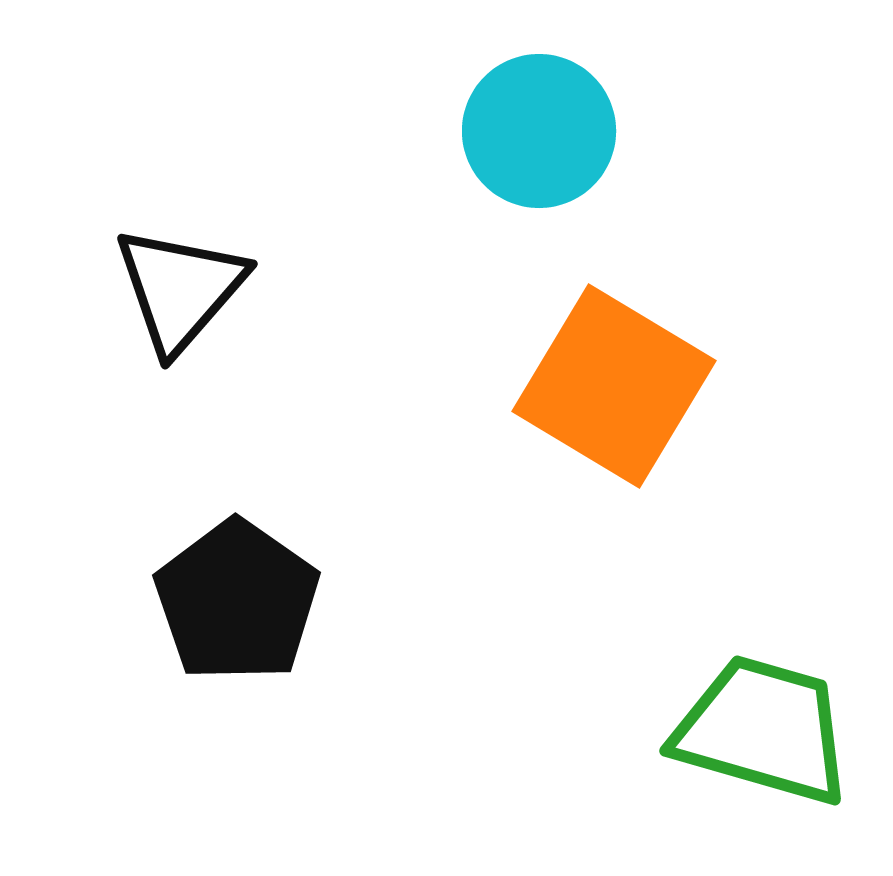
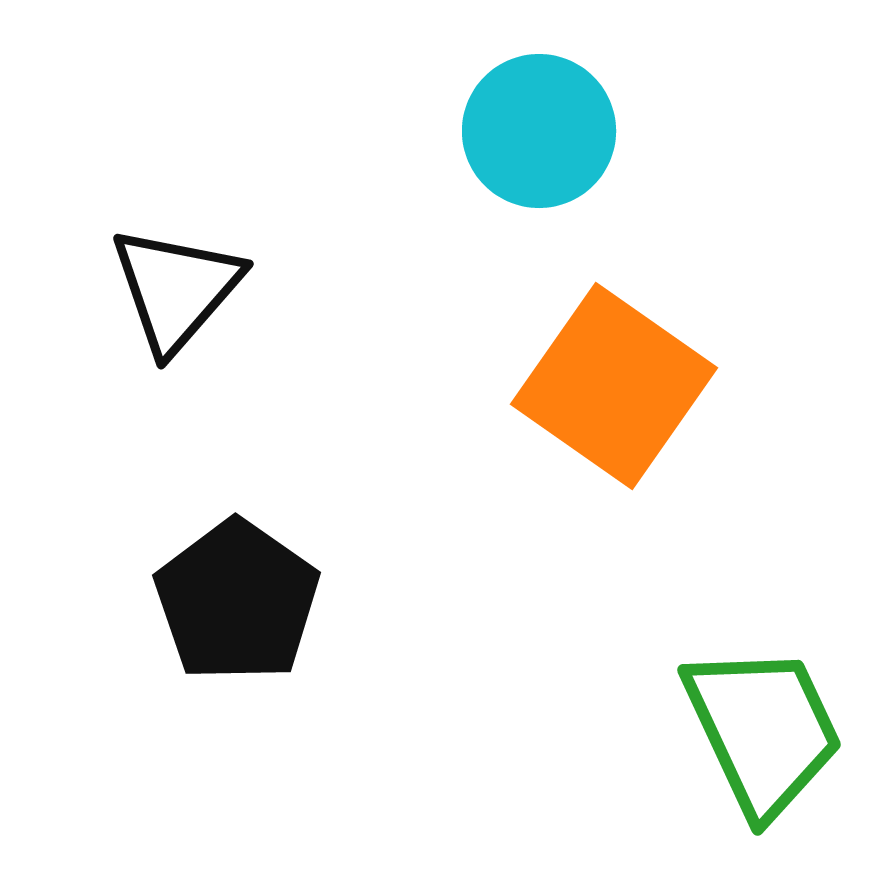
black triangle: moved 4 px left
orange square: rotated 4 degrees clockwise
green trapezoid: rotated 49 degrees clockwise
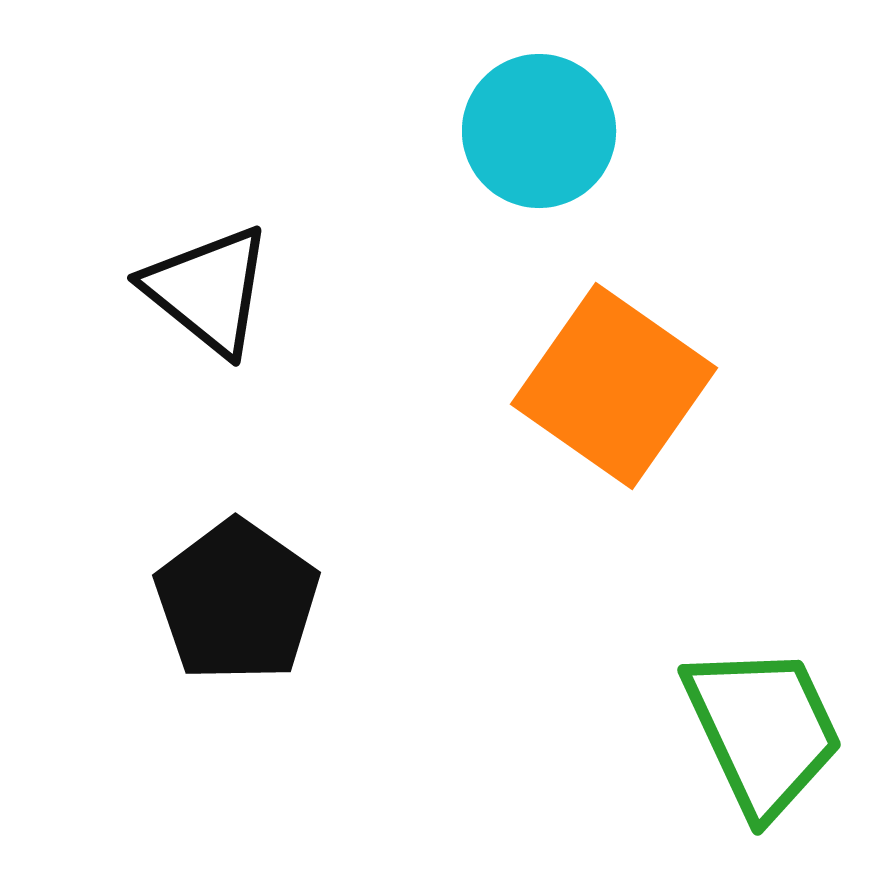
black triangle: moved 32 px right, 1 px down; rotated 32 degrees counterclockwise
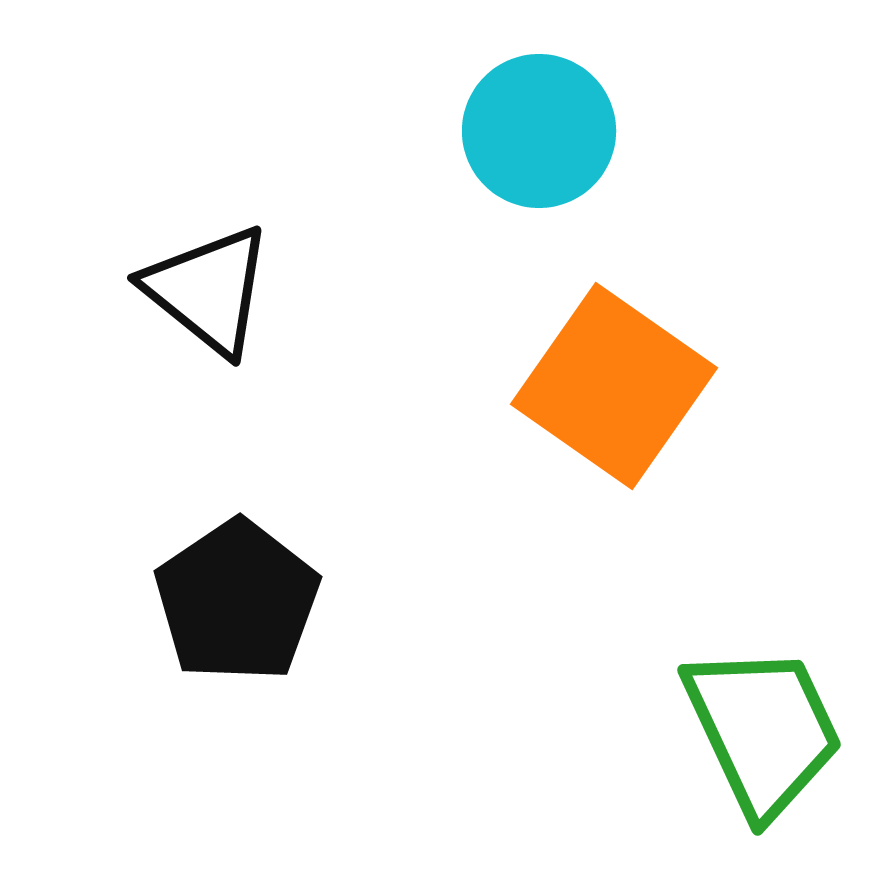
black pentagon: rotated 3 degrees clockwise
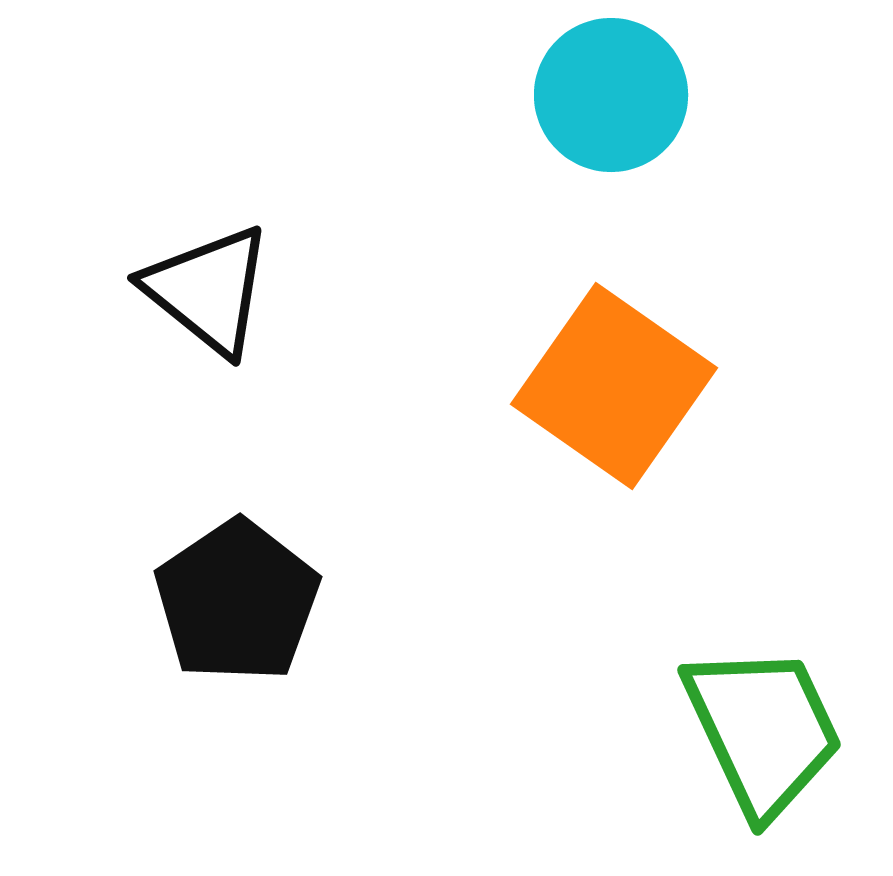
cyan circle: moved 72 px right, 36 px up
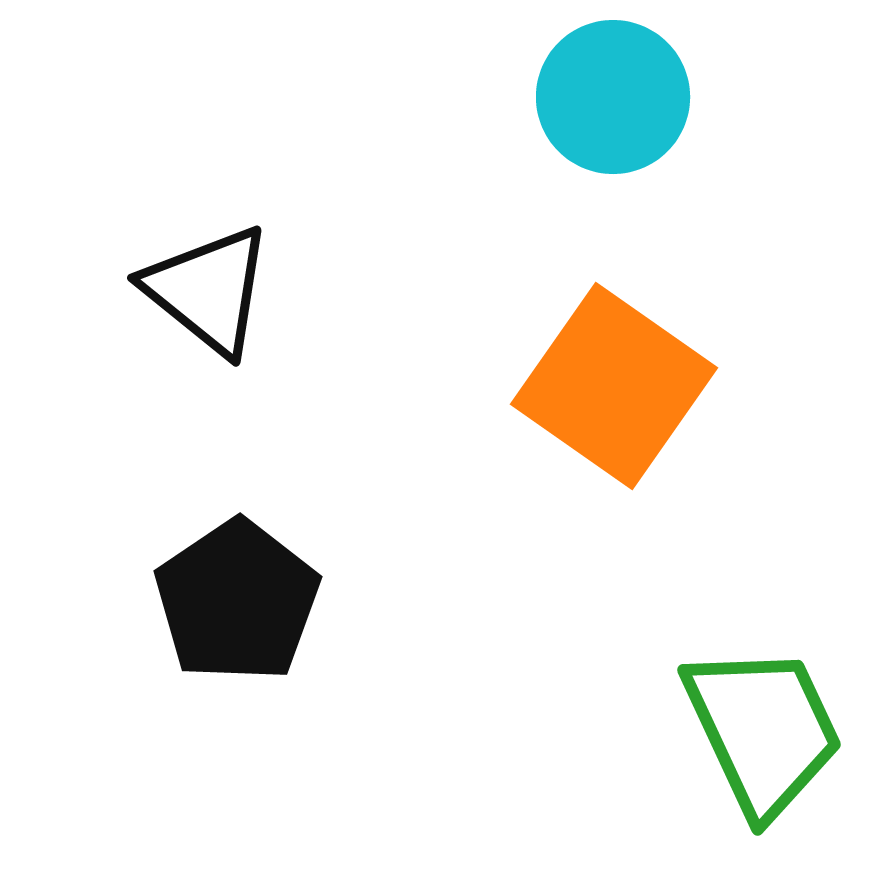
cyan circle: moved 2 px right, 2 px down
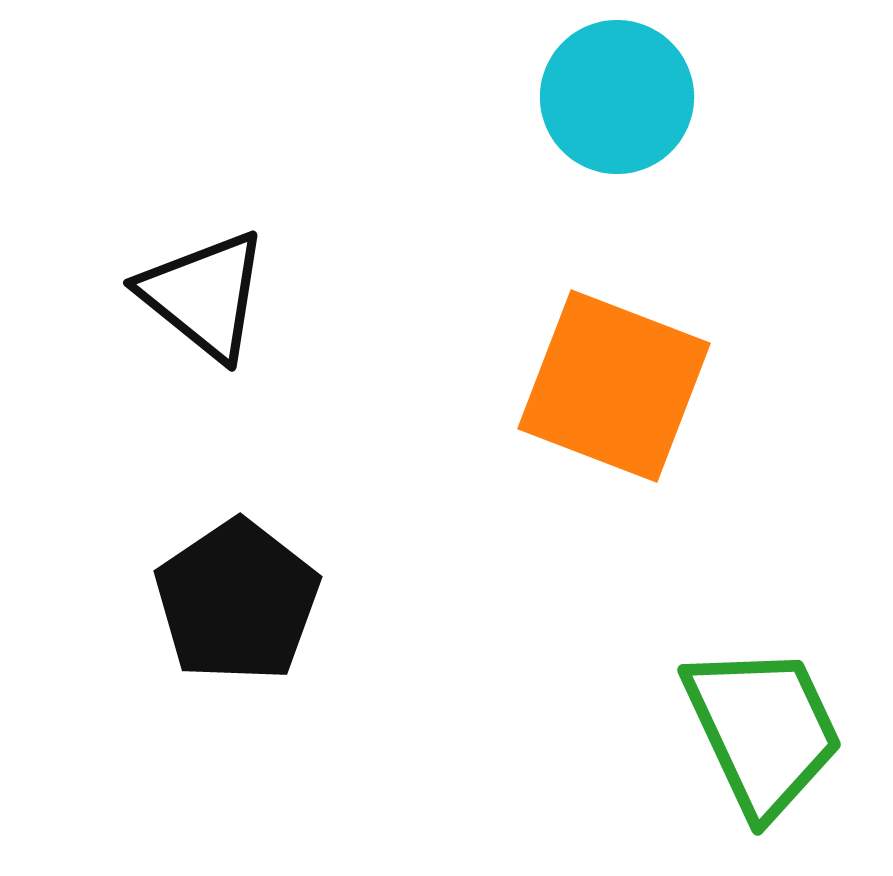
cyan circle: moved 4 px right
black triangle: moved 4 px left, 5 px down
orange square: rotated 14 degrees counterclockwise
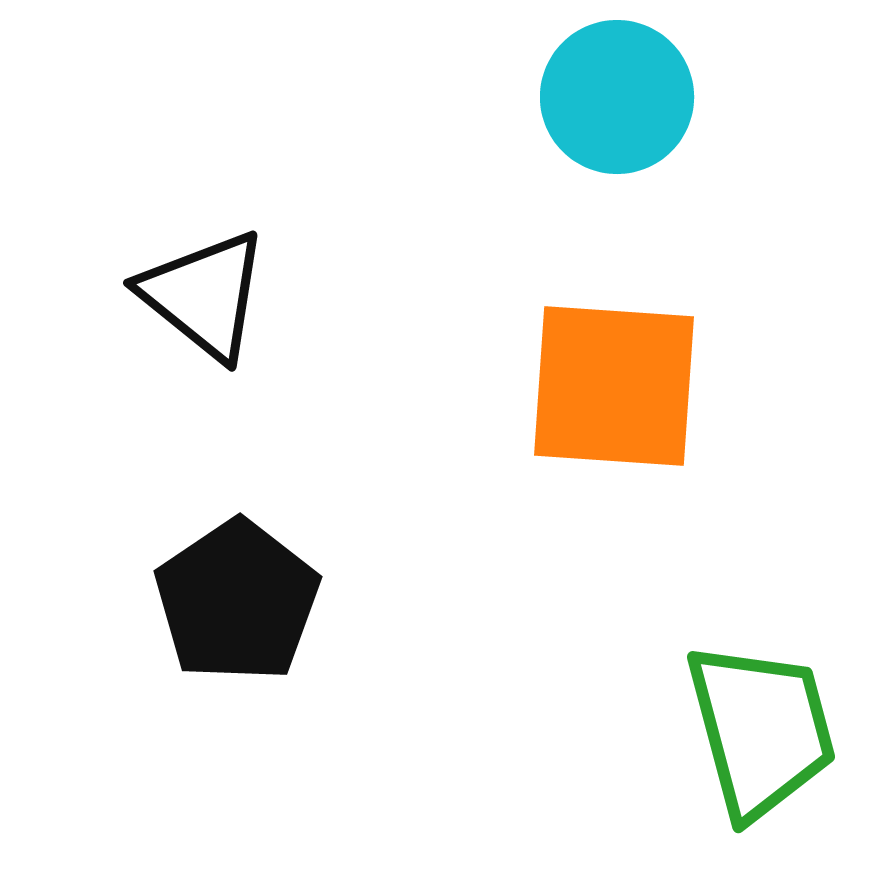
orange square: rotated 17 degrees counterclockwise
green trapezoid: moved 2 px left; rotated 10 degrees clockwise
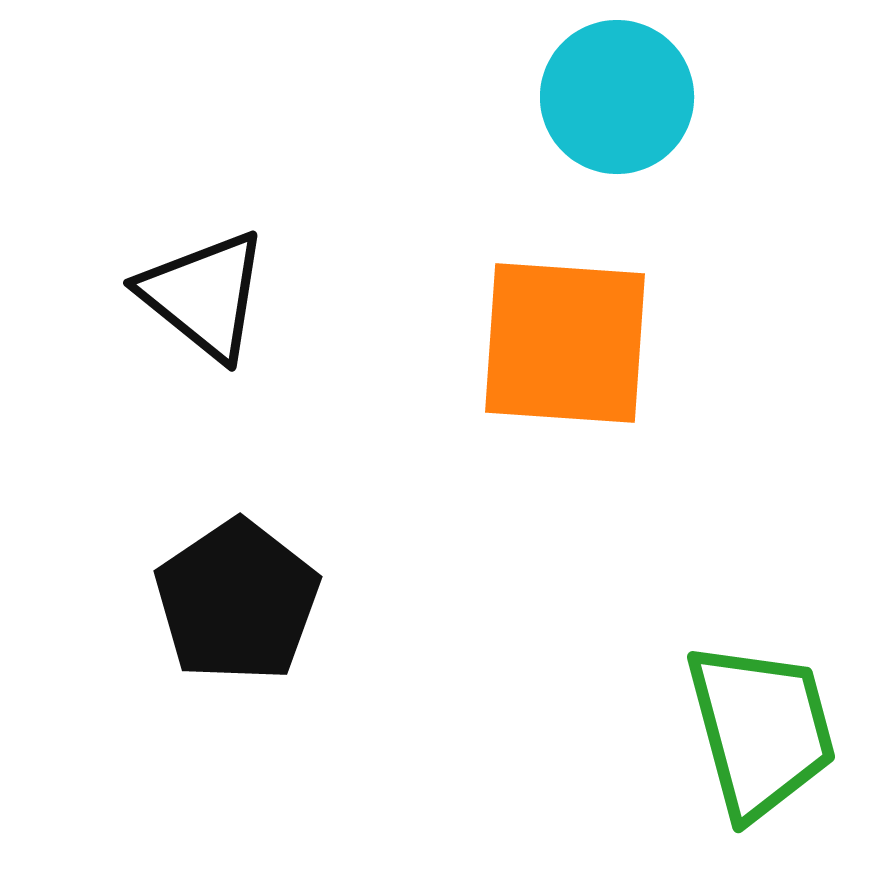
orange square: moved 49 px left, 43 px up
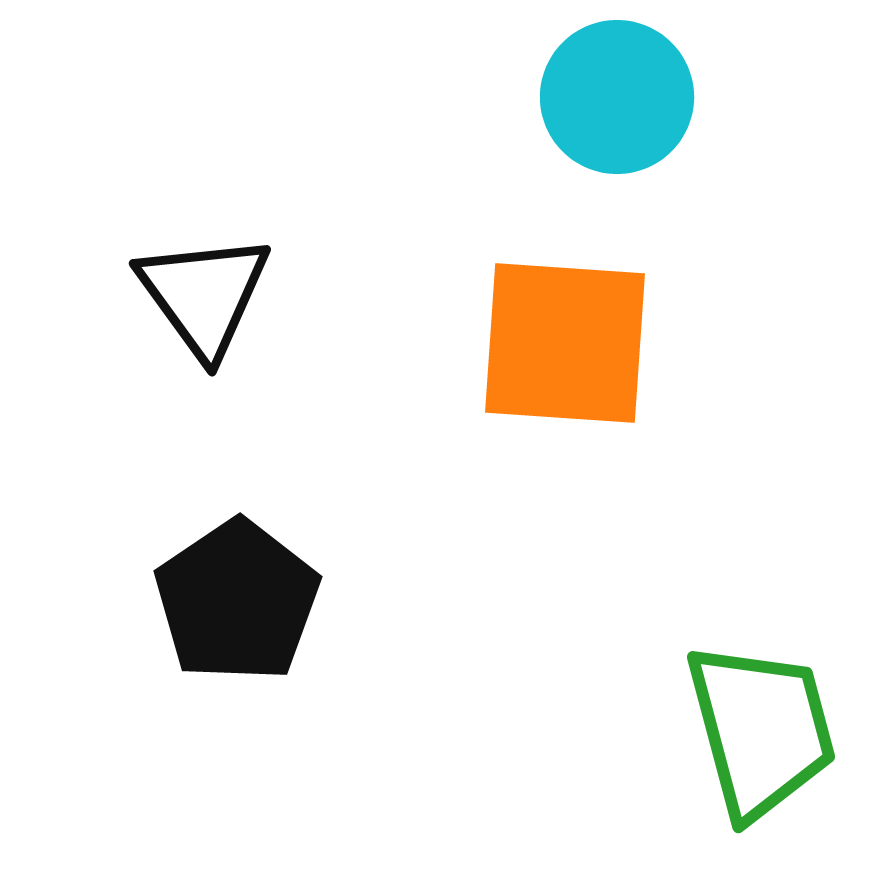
black triangle: rotated 15 degrees clockwise
